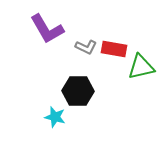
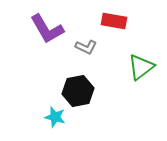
red rectangle: moved 28 px up
green triangle: rotated 24 degrees counterclockwise
black hexagon: rotated 12 degrees counterclockwise
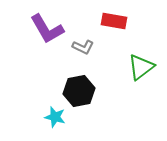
gray L-shape: moved 3 px left
black hexagon: moved 1 px right
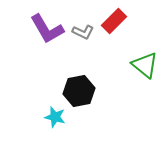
red rectangle: rotated 55 degrees counterclockwise
gray L-shape: moved 15 px up
green triangle: moved 4 px right, 2 px up; rotated 44 degrees counterclockwise
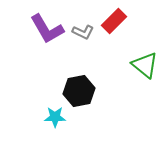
cyan star: rotated 15 degrees counterclockwise
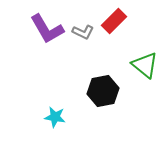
black hexagon: moved 24 px right
cyan star: rotated 10 degrees clockwise
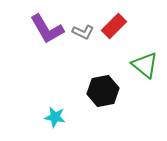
red rectangle: moved 5 px down
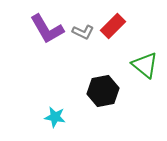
red rectangle: moved 1 px left
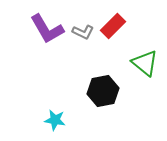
green triangle: moved 2 px up
cyan star: moved 3 px down
